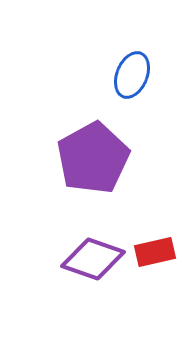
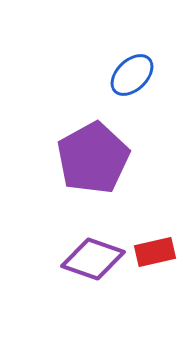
blue ellipse: rotated 24 degrees clockwise
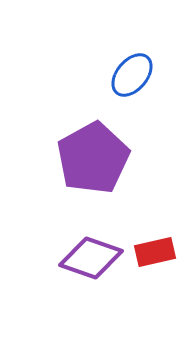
blue ellipse: rotated 6 degrees counterclockwise
purple diamond: moved 2 px left, 1 px up
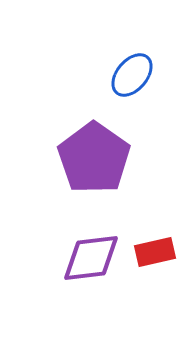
purple pentagon: moved 1 px right; rotated 8 degrees counterclockwise
purple diamond: rotated 26 degrees counterclockwise
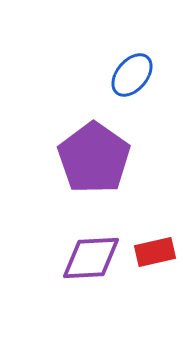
purple diamond: rotated 4 degrees clockwise
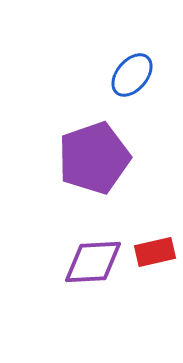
purple pentagon: rotated 18 degrees clockwise
purple diamond: moved 2 px right, 4 px down
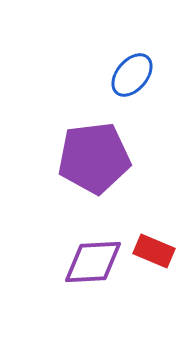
purple pentagon: rotated 12 degrees clockwise
red rectangle: moved 1 px left, 1 px up; rotated 36 degrees clockwise
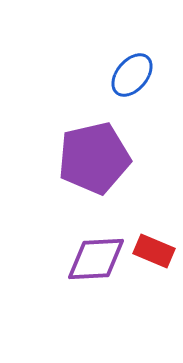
purple pentagon: rotated 6 degrees counterclockwise
purple diamond: moved 3 px right, 3 px up
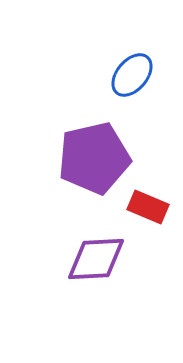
red rectangle: moved 6 px left, 44 px up
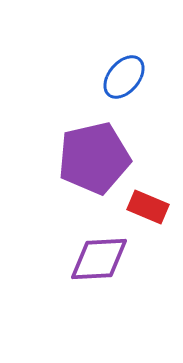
blue ellipse: moved 8 px left, 2 px down
purple diamond: moved 3 px right
